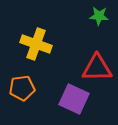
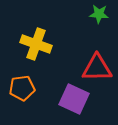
green star: moved 2 px up
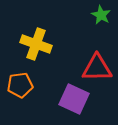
green star: moved 2 px right, 1 px down; rotated 24 degrees clockwise
orange pentagon: moved 2 px left, 3 px up
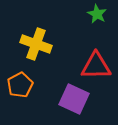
green star: moved 4 px left, 1 px up
red triangle: moved 1 px left, 2 px up
orange pentagon: rotated 20 degrees counterclockwise
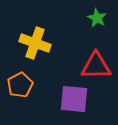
green star: moved 4 px down
yellow cross: moved 1 px left, 1 px up
purple square: rotated 20 degrees counterclockwise
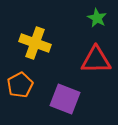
red triangle: moved 6 px up
purple square: moved 9 px left; rotated 16 degrees clockwise
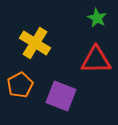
yellow cross: rotated 12 degrees clockwise
purple square: moved 4 px left, 3 px up
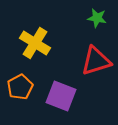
green star: rotated 18 degrees counterclockwise
red triangle: moved 1 px down; rotated 16 degrees counterclockwise
orange pentagon: moved 2 px down
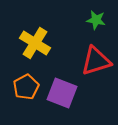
green star: moved 1 px left, 2 px down
orange pentagon: moved 6 px right
purple square: moved 1 px right, 3 px up
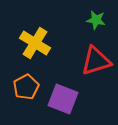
purple square: moved 1 px right, 6 px down
